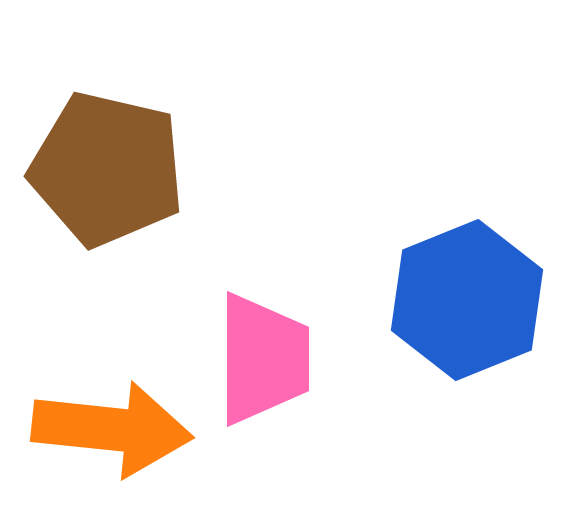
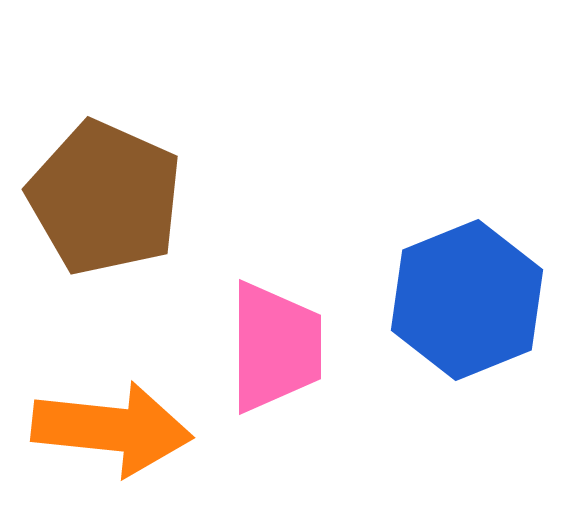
brown pentagon: moved 2 px left, 29 px down; rotated 11 degrees clockwise
pink trapezoid: moved 12 px right, 12 px up
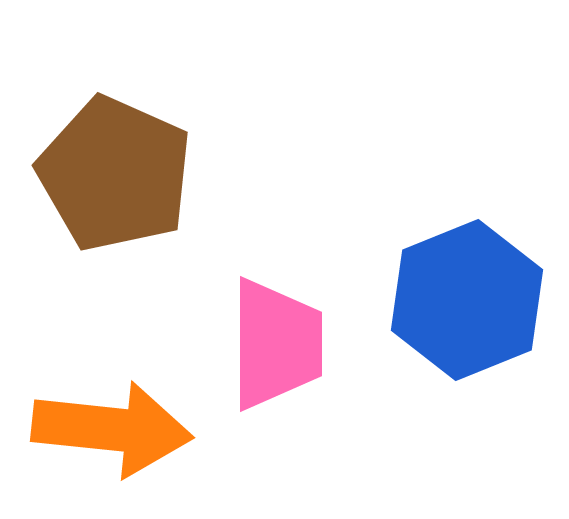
brown pentagon: moved 10 px right, 24 px up
pink trapezoid: moved 1 px right, 3 px up
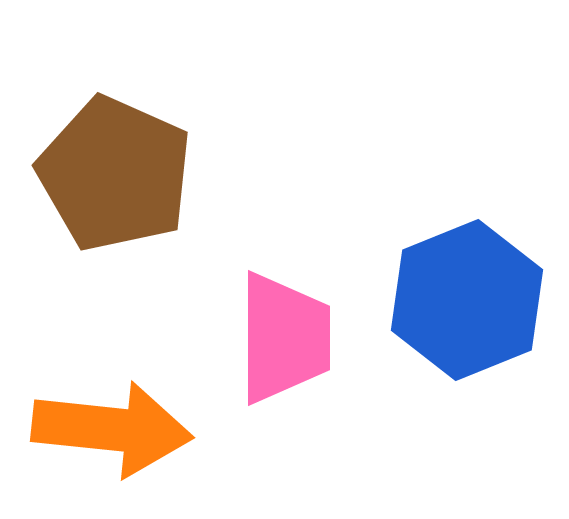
pink trapezoid: moved 8 px right, 6 px up
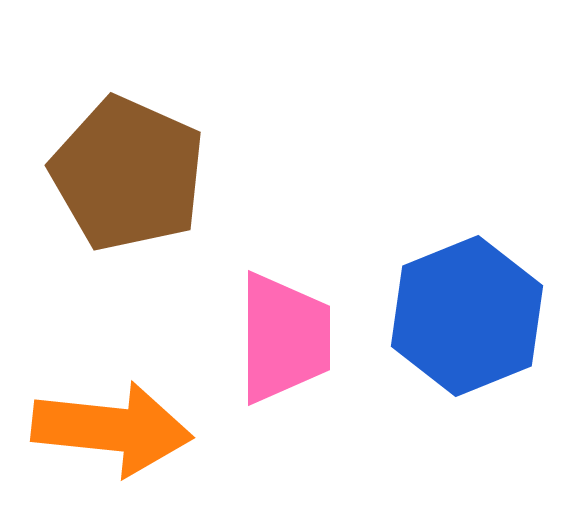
brown pentagon: moved 13 px right
blue hexagon: moved 16 px down
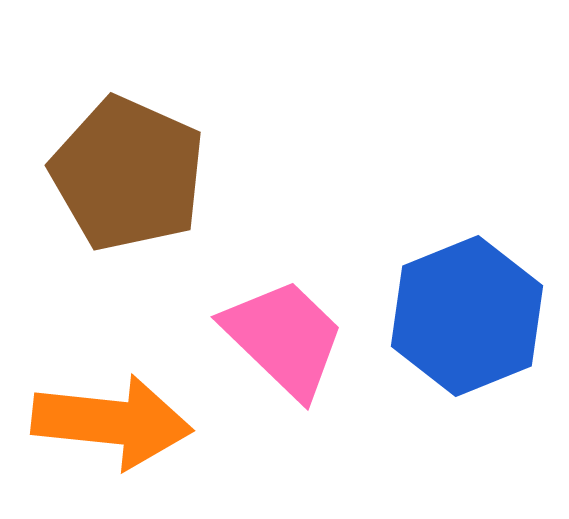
pink trapezoid: rotated 46 degrees counterclockwise
orange arrow: moved 7 px up
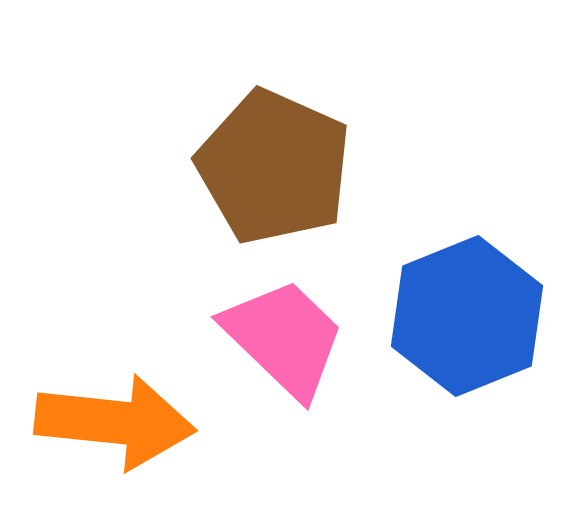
brown pentagon: moved 146 px right, 7 px up
orange arrow: moved 3 px right
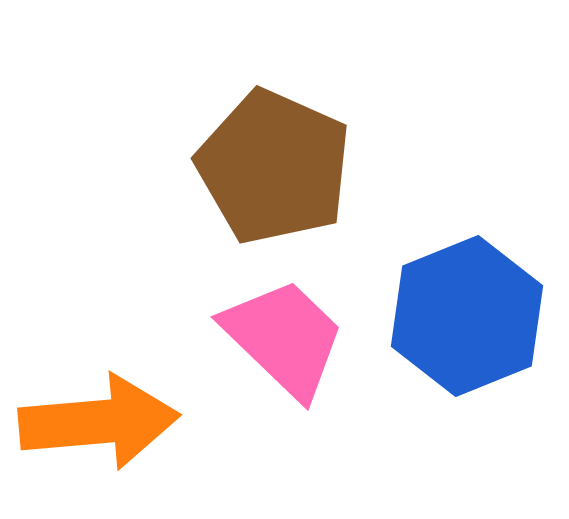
orange arrow: moved 16 px left; rotated 11 degrees counterclockwise
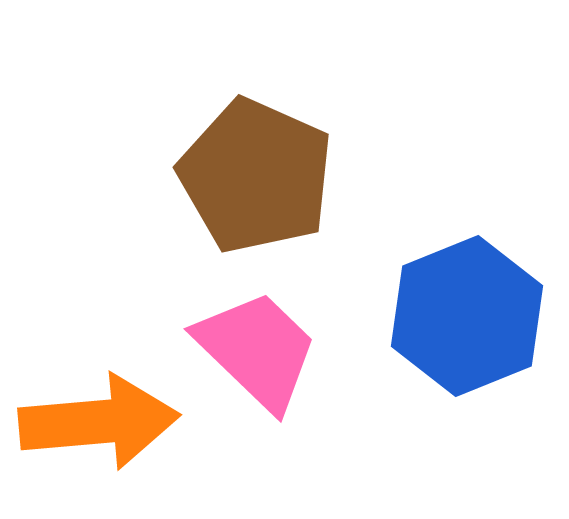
brown pentagon: moved 18 px left, 9 px down
pink trapezoid: moved 27 px left, 12 px down
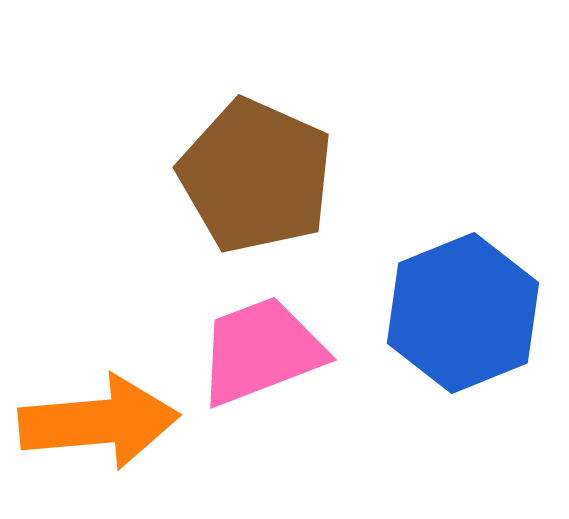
blue hexagon: moved 4 px left, 3 px up
pink trapezoid: moved 4 px right, 1 px down; rotated 65 degrees counterclockwise
